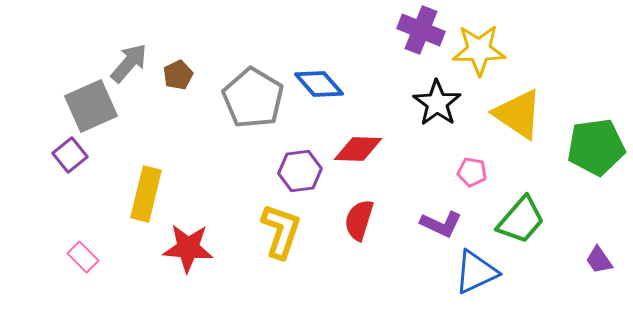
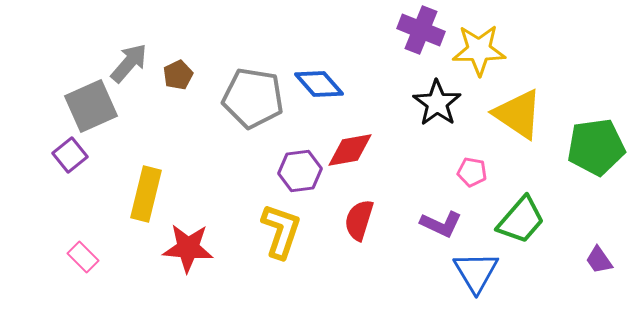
gray pentagon: rotated 22 degrees counterclockwise
red diamond: moved 8 px left, 1 px down; rotated 12 degrees counterclockwise
blue triangle: rotated 36 degrees counterclockwise
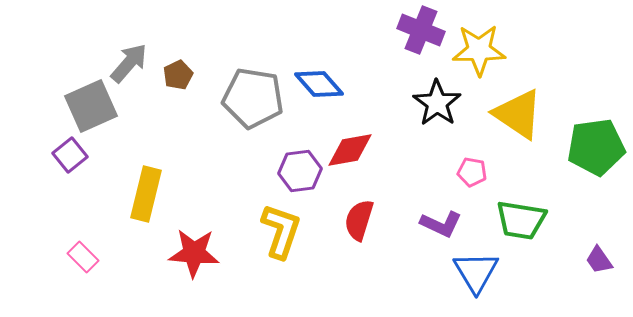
green trapezoid: rotated 58 degrees clockwise
red star: moved 6 px right, 5 px down
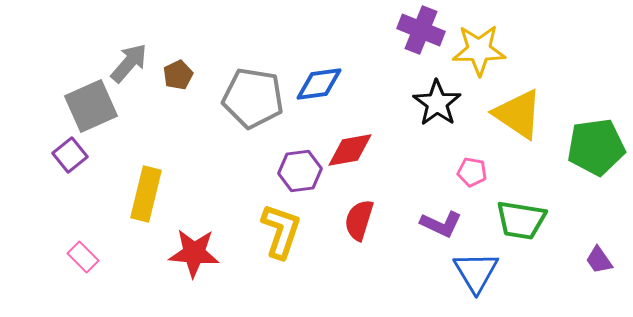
blue diamond: rotated 57 degrees counterclockwise
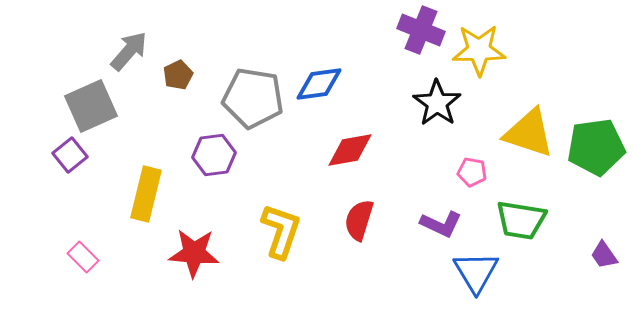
gray arrow: moved 12 px up
yellow triangle: moved 11 px right, 19 px down; rotated 16 degrees counterclockwise
purple hexagon: moved 86 px left, 16 px up
purple trapezoid: moved 5 px right, 5 px up
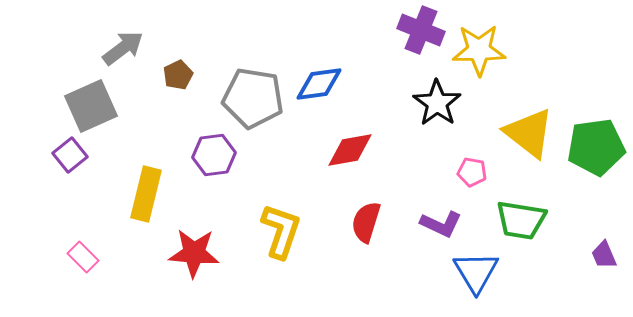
gray arrow: moved 6 px left, 3 px up; rotated 12 degrees clockwise
yellow triangle: rotated 20 degrees clockwise
red semicircle: moved 7 px right, 2 px down
purple trapezoid: rotated 12 degrees clockwise
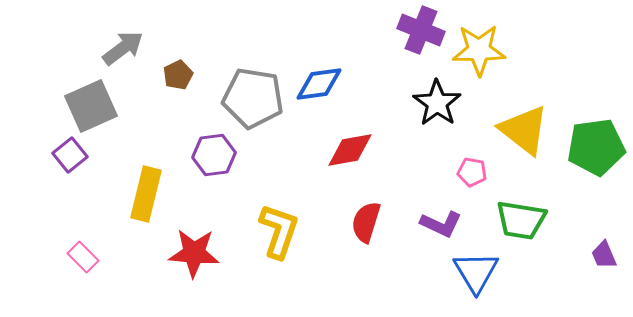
yellow triangle: moved 5 px left, 3 px up
yellow L-shape: moved 2 px left
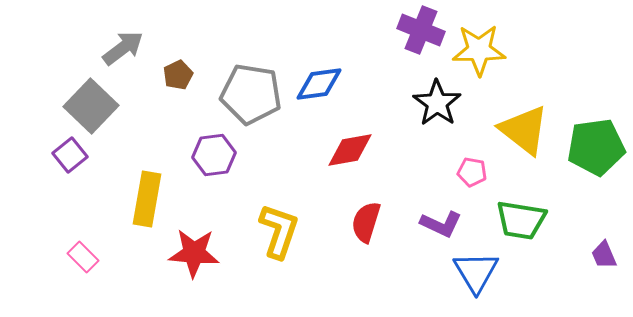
gray pentagon: moved 2 px left, 4 px up
gray square: rotated 22 degrees counterclockwise
yellow rectangle: moved 1 px right, 5 px down; rotated 4 degrees counterclockwise
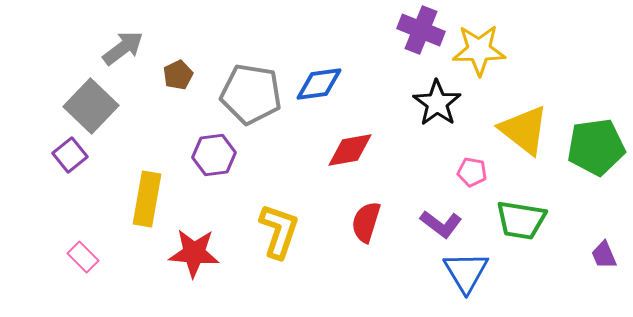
purple L-shape: rotated 12 degrees clockwise
blue triangle: moved 10 px left
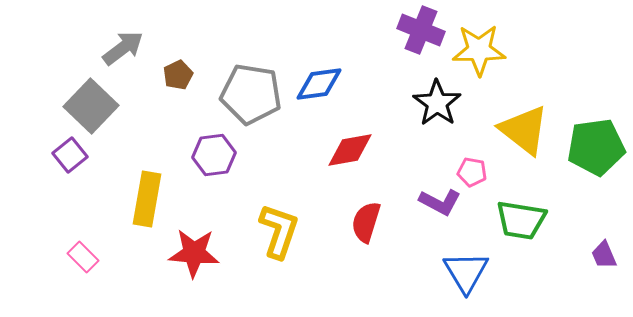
purple L-shape: moved 1 px left, 22 px up; rotated 9 degrees counterclockwise
